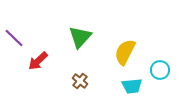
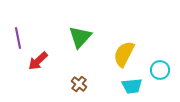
purple line: moved 4 px right; rotated 35 degrees clockwise
yellow semicircle: moved 1 px left, 2 px down
brown cross: moved 1 px left, 3 px down
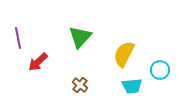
red arrow: moved 1 px down
brown cross: moved 1 px right, 1 px down
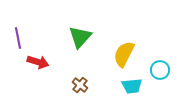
red arrow: rotated 120 degrees counterclockwise
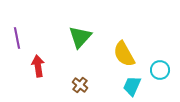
purple line: moved 1 px left
yellow semicircle: rotated 56 degrees counterclockwise
red arrow: moved 4 px down; rotated 115 degrees counterclockwise
cyan trapezoid: rotated 120 degrees clockwise
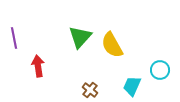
purple line: moved 3 px left
yellow semicircle: moved 12 px left, 9 px up
brown cross: moved 10 px right, 5 px down
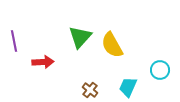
purple line: moved 3 px down
red arrow: moved 5 px right, 4 px up; rotated 95 degrees clockwise
cyan trapezoid: moved 4 px left, 1 px down
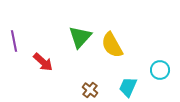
red arrow: rotated 45 degrees clockwise
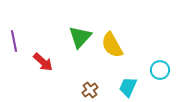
brown cross: rotated 14 degrees clockwise
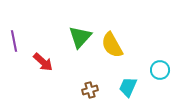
brown cross: rotated 21 degrees clockwise
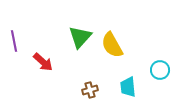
cyan trapezoid: rotated 30 degrees counterclockwise
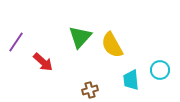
purple line: moved 2 px right, 1 px down; rotated 45 degrees clockwise
cyan trapezoid: moved 3 px right, 7 px up
